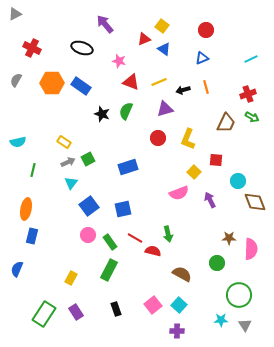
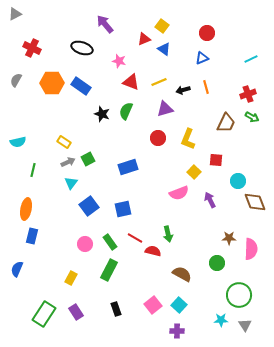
red circle at (206, 30): moved 1 px right, 3 px down
pink circle at (88, 235): moved 3 px left, 9 px down
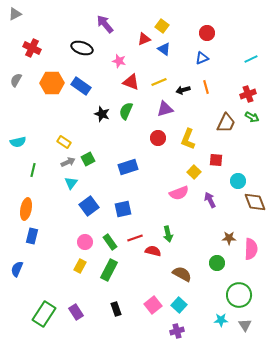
red line at (135, 238): rotated 49 degrees counterclockwise
pink circle at (85, 244): moved 2 px up
yellow rectangle at (71, 278): moved 9 px right, 12 px up
purple cross at (177, 331): rotated 16 degrees counterclockwise
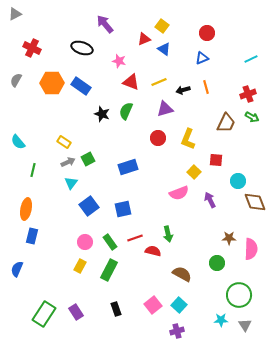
cyan semicircle at (18, 142): rotated 63 degrees clockwise
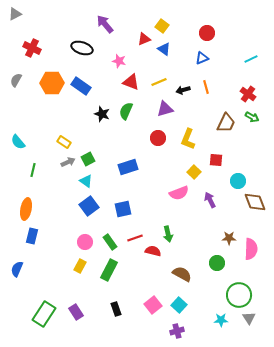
red cross at (248, 94): rotated 35 degrees counterclockwise
cyan triangle at (71, 183): moved 15 px right, 2 px up; rotated 32 degrees counterclockwise
gray triangle at (245, 325): moved 4 px right, 7 px up
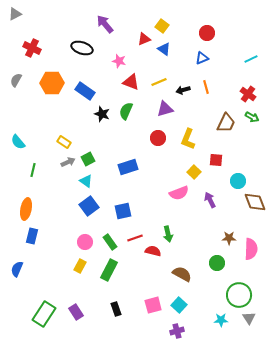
blue rectangle at (81, 86): moved 4 px right, 5 px down
blue square at (123, 209): moved 2 px down
pink square at (153, 305): rotated 24 degrees clockwise
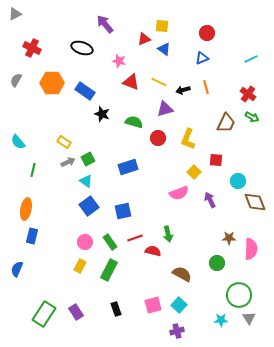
yellow square at (162, 26): rotated 32 degrees counterclockwise
yellow line at (159, 82): rotated 49 degrees clockwise
green semicircle at (126, 111): moved 8 px right, 11 px down; rotated 84 degrees clockwise
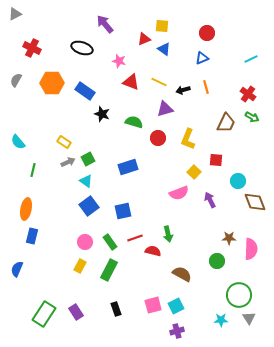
green circle at (217, 263): moved 2 px up
cyan square at (179, 305): moved 3 px left, 1 px down; rotated 21 degrees clockwise
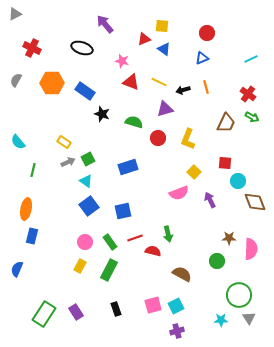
pink star at (119, 61): moved 3 px right
red square at (216, 160): moved 9 px right, 3 px down
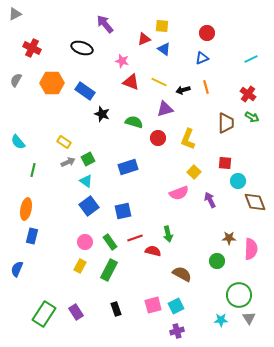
brown trapezoid at (226, 123): rotated 25 degrees counterclockwise
